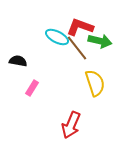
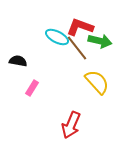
yellow semicircle: moved 2 px right, 1 px up; rotated 24 degrees counterclockwise
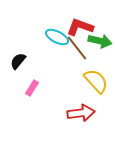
black semicircle: rotated 60 degrees counterclockwise
yellow semicircle: moved 1 px left, 1 px up
red arrow: moved 10 px right, 12 px up; rotated 120 degrees counterclockwise
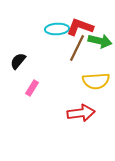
cyan ellipse: moved 8 px up; rotated 30 degrees counterclockwise
brown line: rotated 64 degrees clockwise
yellow semicircle: rotated 128 degrees clockwise
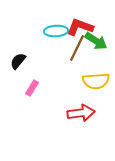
cyan ellipse: moved 1 px left, 2 px down
green arrow: moved 4 px left; rotated 20 degrees clockwise
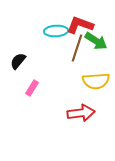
red L-shape: moved 2 px up
brown line: rotated 8 degrees counterclockwise
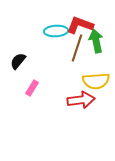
green arrow: rotated 135 degrees counterclockwise
red arrow: moved 13 px up
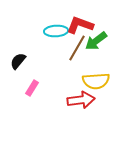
green arrow: rotated 115 degrees counterclockwise
brown line: rotated 12 degrees clockwise
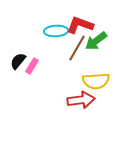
pink rectangle: moved 22 px up
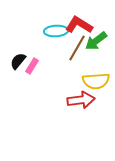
red L-shape: moved 1 px left; rotated 12 degrees clockwise
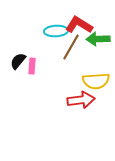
green arrow: moved 2 px right, 2 px up; rotated 35 degrees clockwise
brown line: moved 6 px left, 1 px up
pink rectangle: rotated 28 degrees counterclockwise
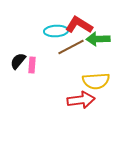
brown line: rotated 32 degrees clockwise
pink rectangle: moved 1 px up
